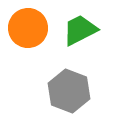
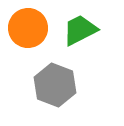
gray hexagon: moved 14 px left, 6 px up
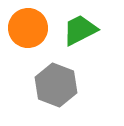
gray hexagon: moved 1 px right
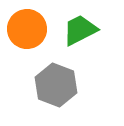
orange circle: moved 1 px left, 1 px down
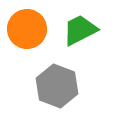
gray hexagon: moved 1 px right, 1 px down
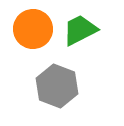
orange circle: moved 6 px right
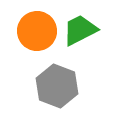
orange circle: moved 4 px right, 2 px down
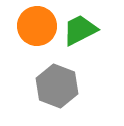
orange circle: moved 5 px up
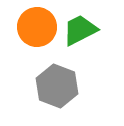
orange circle: moved 1 px down
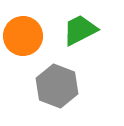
orange circle: moved 14 px left, 9 px down
